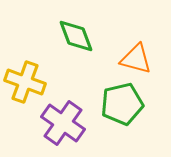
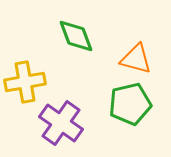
yellow cross: rotated 30 degrees counterclockwise
green pentagon: moved 8 px right
purple cross: moved 2 px left
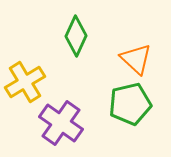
green diamond: rotated 45 degrees clockwise
orange triangle: rotated 28 degrees clockwise
yellow cross: rotated 21 degrees counterclockwise
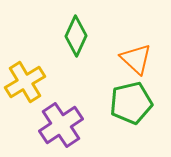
green pentagon: moved 1 px right, 1 px up
purple cross: moved 2 px down; rotated 21 degrees clockwise
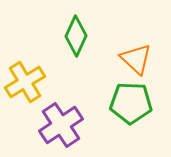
green pentagon: rotated 15 degrees clockwise
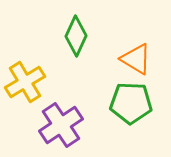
orange triangle: rotated 12 degrees counterclockwise
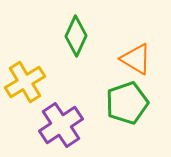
green pentagon: moved 4 px left; rotated 21 degrees counterclockwise
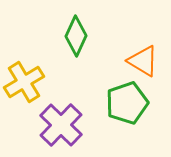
orange triangle: moved 7 px right, 2 px down
yellow cross: moved 1 px left
purple cross: rotated 12 degrees counterclockwise
